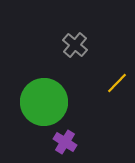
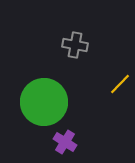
gray cross: rotated 30 degrees counterclockwise
yellow line: moved 3 px right, 1 px down
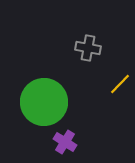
gray cross: moved 13 px right, 3 px down
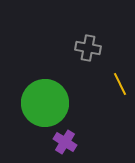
yellow line: rotated 70 degrees counterclockwise
green circle: moved 1 px right, 1 px down
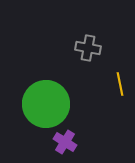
yellow line: rotated 15 degrees clockwise
green circle: moved 1 px right, 1 px down
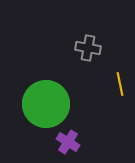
purple cross: moved 3 px right
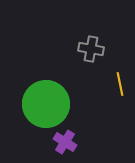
gray cross: moved 3 px right, 1 px down
purple cross: moved 3 px left
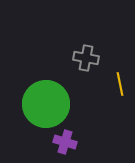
gray cross: moved 5 px left, 9 px down
purple cross: rotated 15 degrees counterclockwise
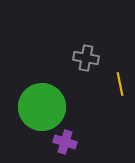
green circle: moved 4 px left, 3 px down
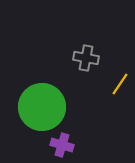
yellow line: rotated 45 degrees clockwise
purple cross: moved 3 px left, 3 px down
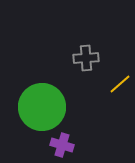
gray cross: rotated 15 degrees counterclockwise
yellow line: rotated 15 degrees clockwise
